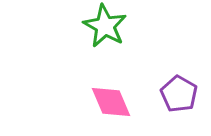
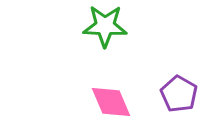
green star: rotated 27 degrees counterclockwise
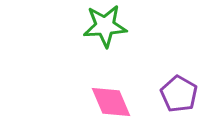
green star: rotated 6 degrees counterclockwise
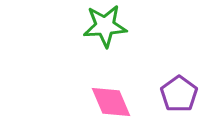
purple pentagon: rotated 6 degrees clockwise
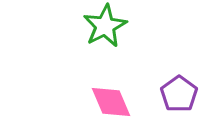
green star: rotated 24 degrees counterclockwise
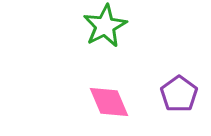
pink diamond: moved 2 px left
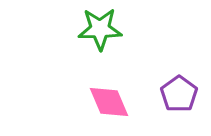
green star: moved 5 px left, 3 px down; rotated 27 degrees clockwise
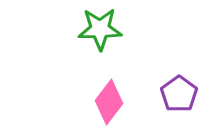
pink diamond: rotated 60 degrees clockwise
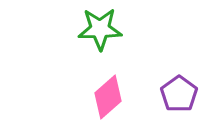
pink diamond: moved 1 px left, 5 px up; rotated 12 degrees clockwise
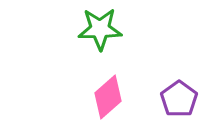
purple pentagon: moved 5 px down
